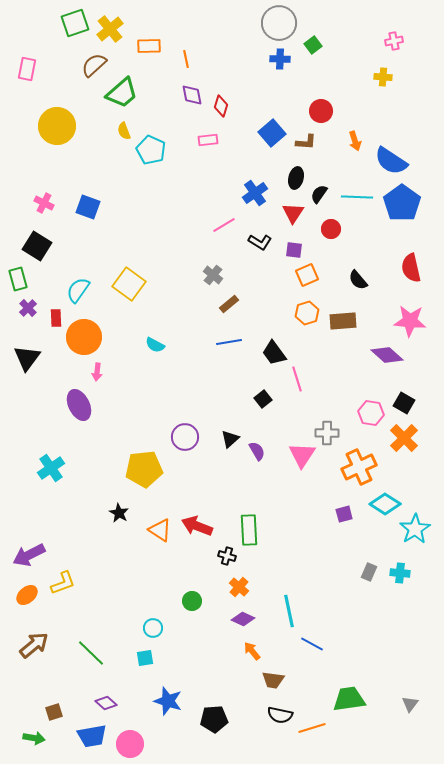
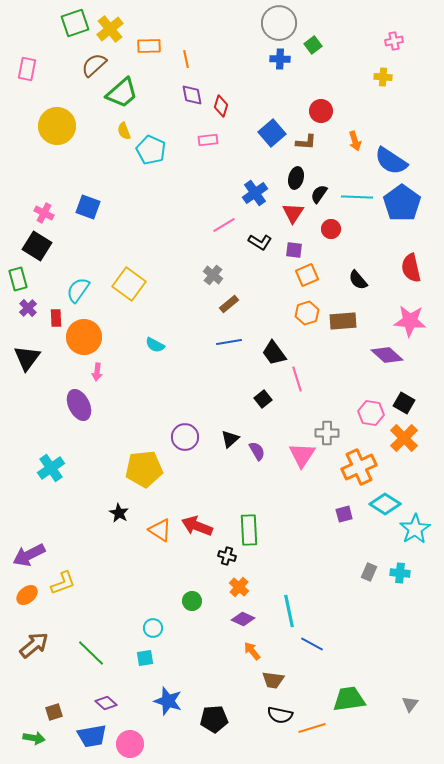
pink cross at (44, 203): moved 10 px down
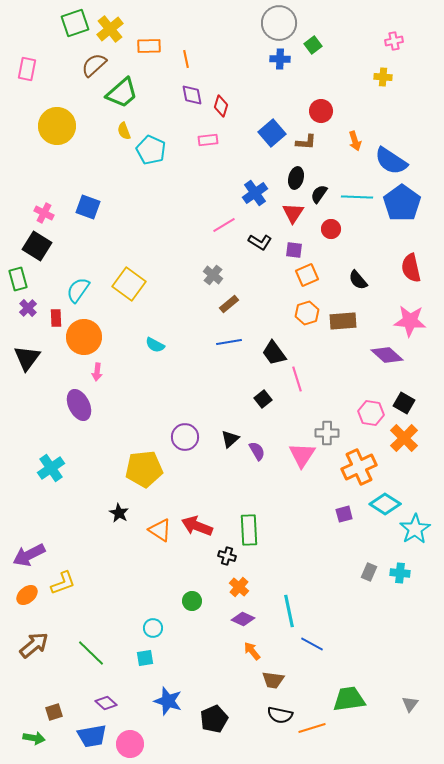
black pentagon at (214, 719): rotated 20 degrees counterclockwise
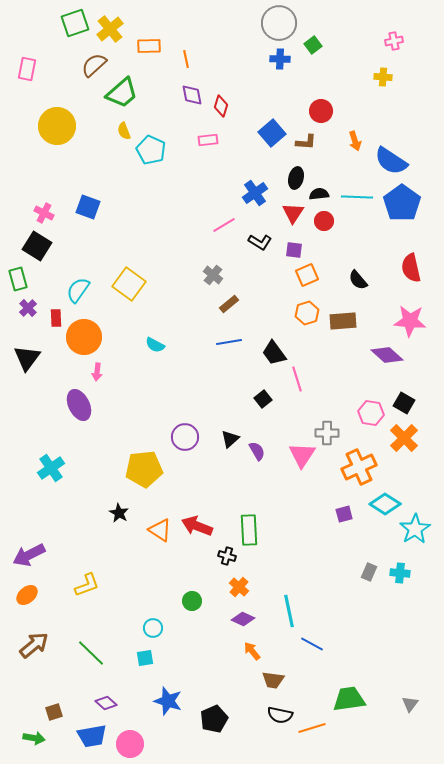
black semicircle at (319, 194): rotated 48 degrees clockwise
red circle at (331, 229): moved 7 px left, 8 px up
yellow L-shape at (63, 583): moved 24 px right, 2 px down
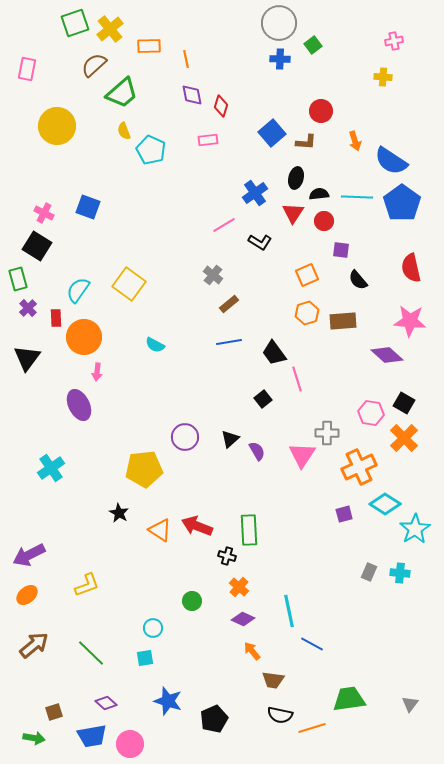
purple square at (294, 250): moved 47 px right
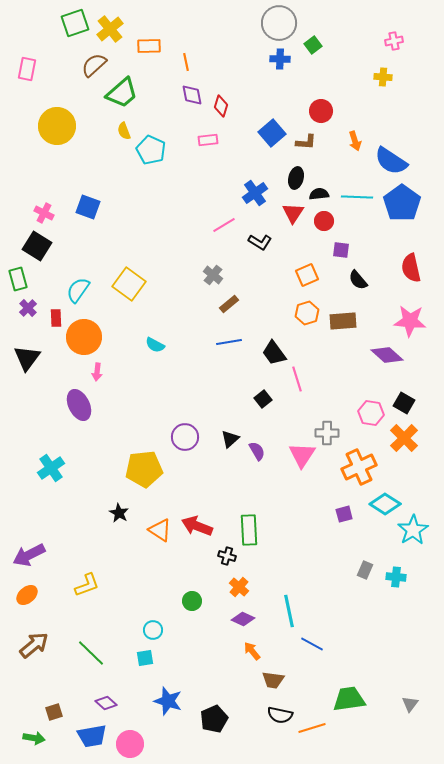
orange line at (186, 59): moved 3 px down
cyan star at (415, 529): moved 2 px left, 1 px down
gray rectangle at (369, 572): moved 4 px left, 2 px up
cyan cross at (400, 573): moved 4 px left, 4 px down
cyan circle at (153, 628): moved 2 px down
